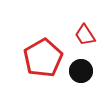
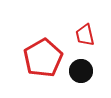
red trapezoid: rotated 20 degrees clockwise
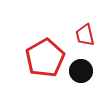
red pentagon: moved 2 px right
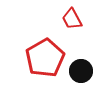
red trapezoid: moved 13 px left, 16 px up; rotated 15 degrees counterclockwise
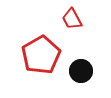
red pentagon: moved 4 px left, 3 px up
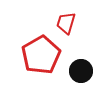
red trapezoid: moved 6 px left, 4 px down; rotated 45 degrees clockwise
